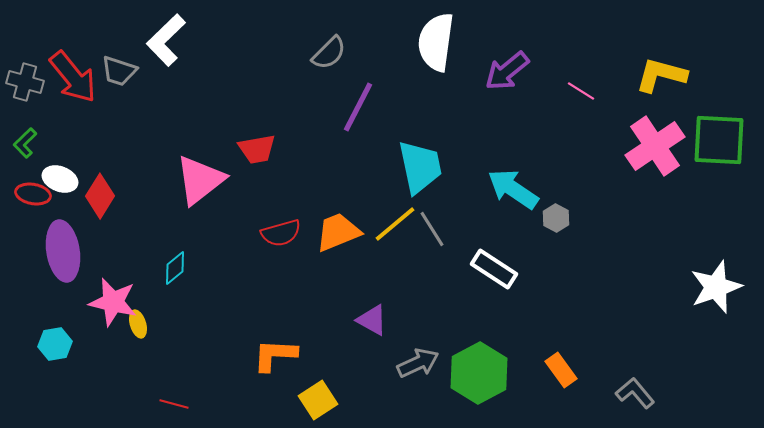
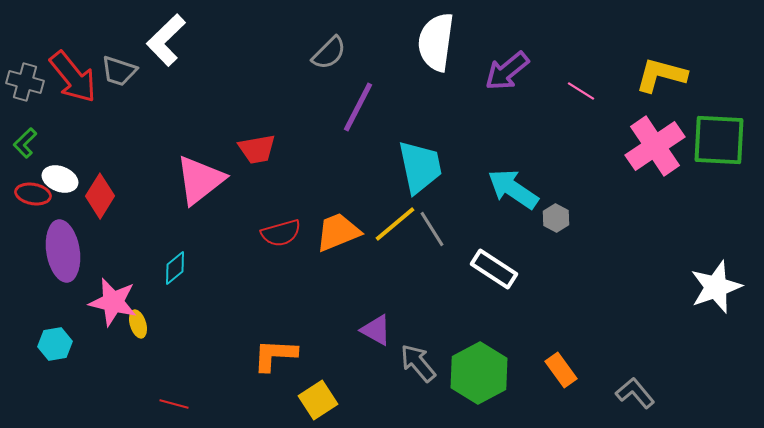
purple triangle: moved 4 px right, 10 px down
gray arrow: rotated 105 degrees counterclockwise
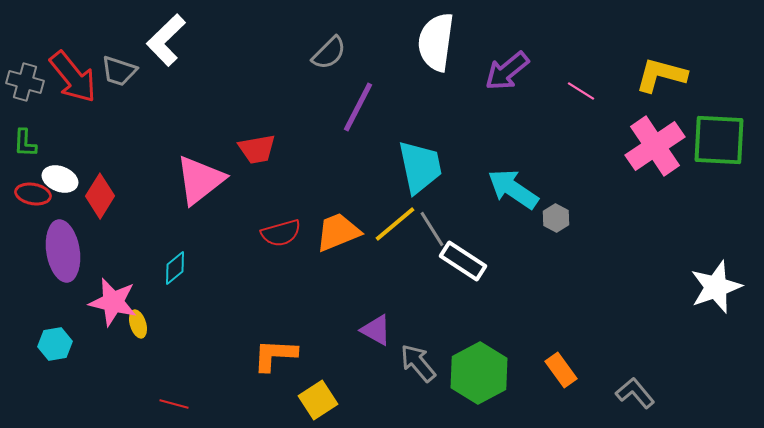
green L-shape: rotated 44 degrees counterclockwise
white rectangle: moved 31 px left, 8 px up
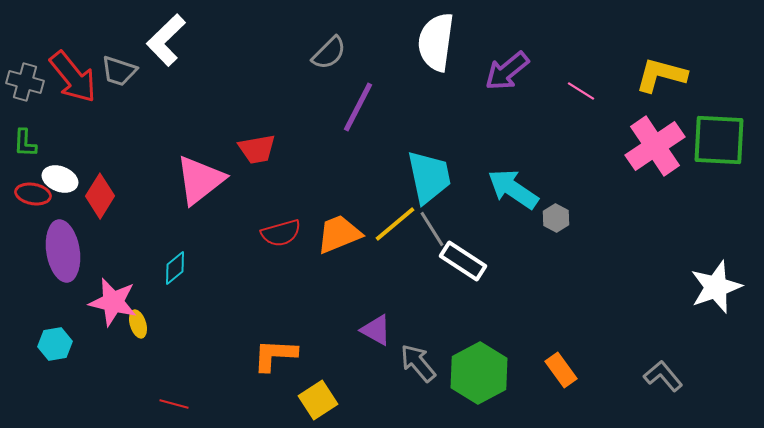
cyan trapezoid: moved 9 px right, 10 px down
orange trapezoid: moved 1 px right, 2 px down
gray L-shape: moved 28 px right, 17 px up
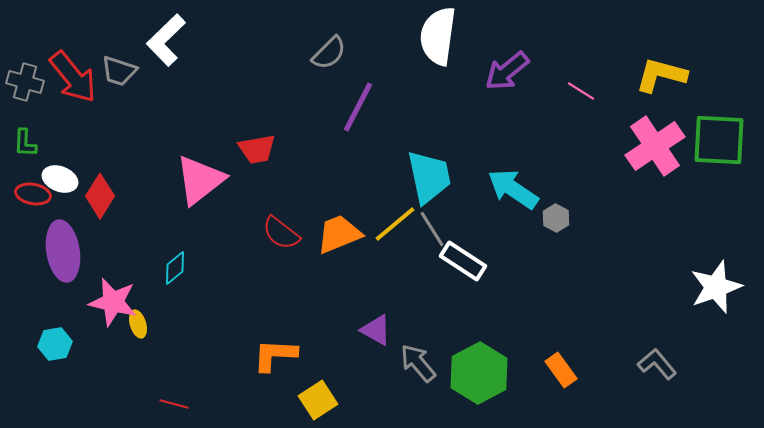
white semicircle: moved 2 px right, 6 px up
red semicircle: rotated 54 degrees clockwise
gray L-shape: moved 6 px left, 12 px up
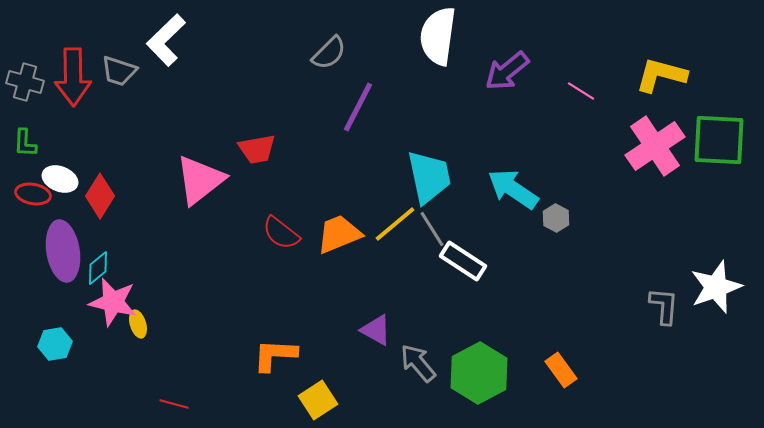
red arrow: rotated 38 degrees clockwise
cyan diamond: moved 77 px left
gray L-shape: moved 7 px right, 58 px up; rotated 45 degrees clockwise
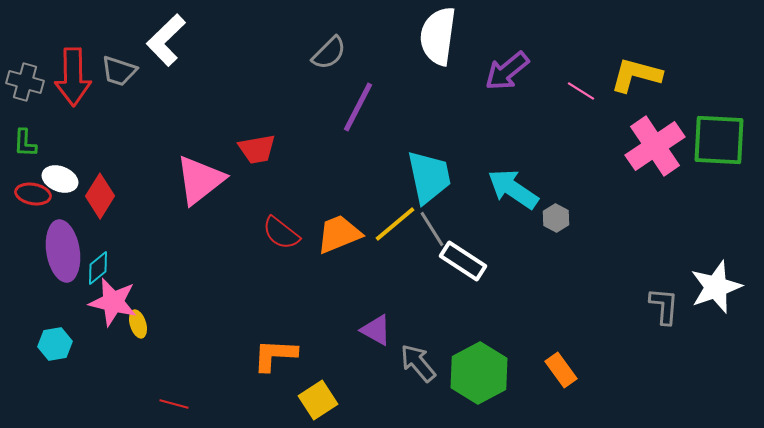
yellow L-shape: moved 25 px left
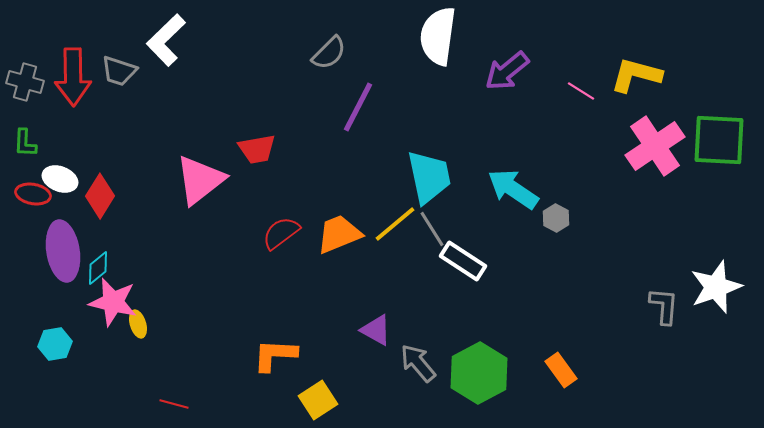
red semicircle: rotated 105 degrees clockwise
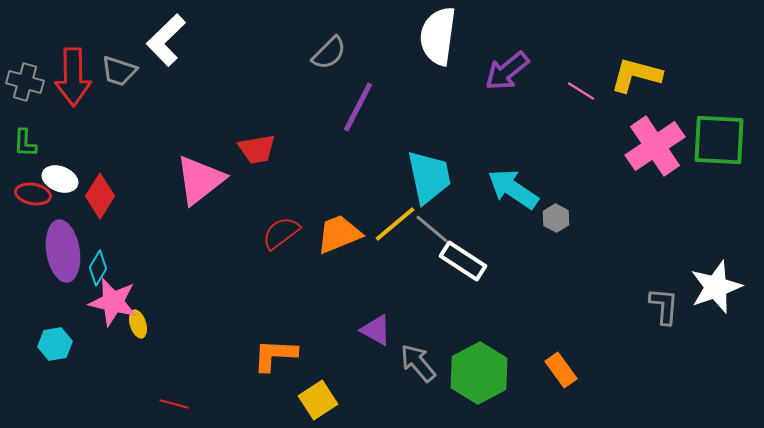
gray line: rotated 18 degrees counterclockwise
cyan diamond: rotated 20 degrees counterclockwise
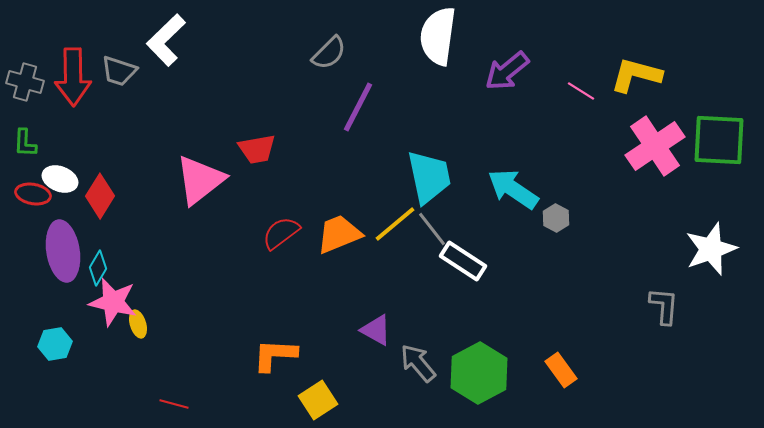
gray line: rotated 12 degrees clockwise
white star: moved 5 px left, 38 px up
